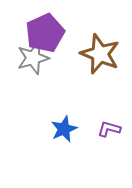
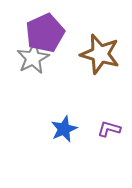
brown star: rotated 6 degrees counterclockwise
gray star: rotated 12 degrees counterclockwise
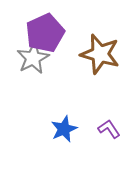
purple L-shape: rotated 40 degrees clockwise
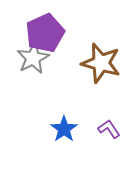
brown star: moved 1 px right, 9 px down
blue star: rotated 12 degrees counterclockwise
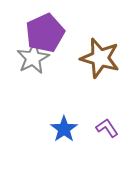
brown star: moved 1 px left, 5 px up
purple L-shape: moved 2 px left, 1 px up
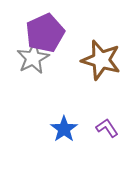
brown star: moved 1 px right, 2 px down
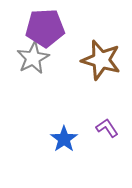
purple pentagon: moved 5 px up; rotated 21 degrees clockwise
blue star: moved 10 px down
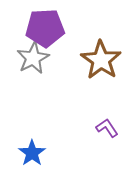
brown star: rotated 18 degrees clockwise
blue star: moved 32 px left, 14 px down
